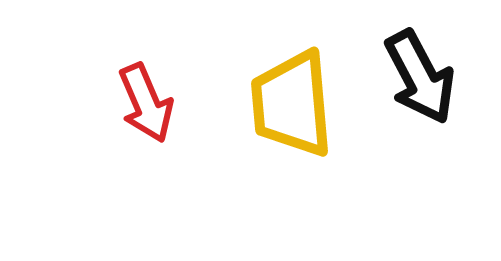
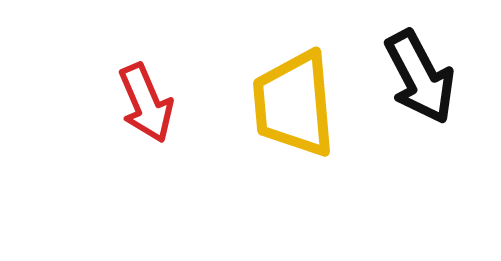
yellow trapezoid: moved 2 px right
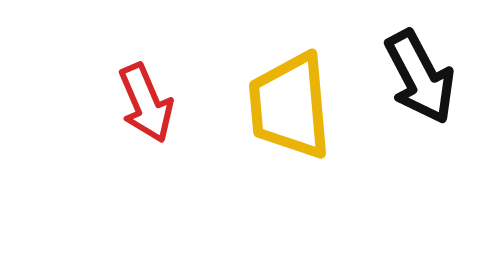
yellow trapezoid: moved 4 px left, 2 px down
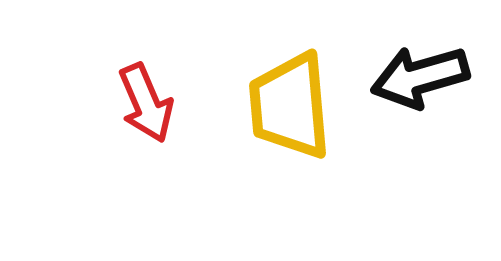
black arrow: rotated 102 degrees clockwise
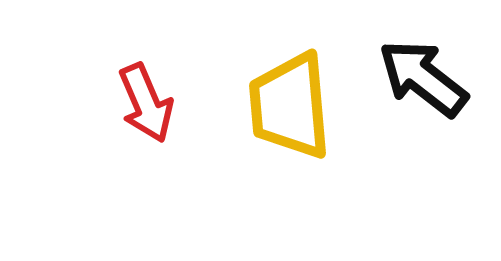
black arrow: moved 3 px right, 1 px down; rotated 54 degrees clockwise
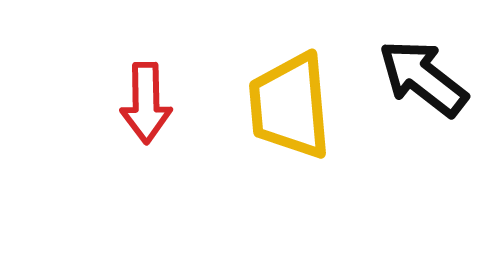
red arrow: rotated 22 degrees clockwise
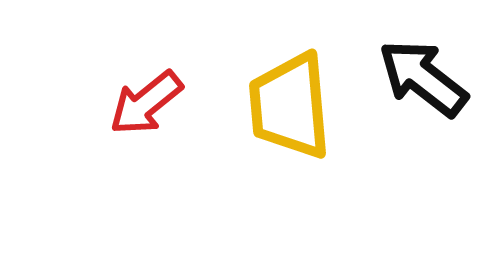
red arrow: rotated 52 degrees clockwise
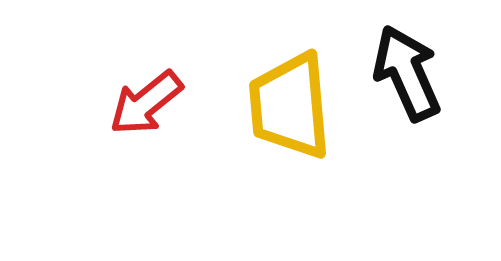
black arrow: moved 16 px left, 5 px up; rotated 28 degrees clockwise
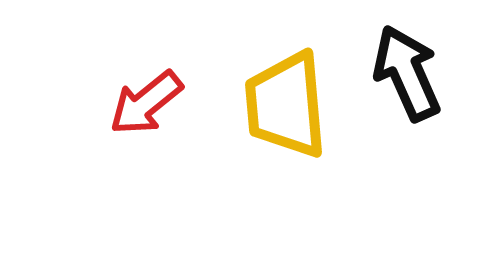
yellow trapezoid: moved 4 px left, 1 px up
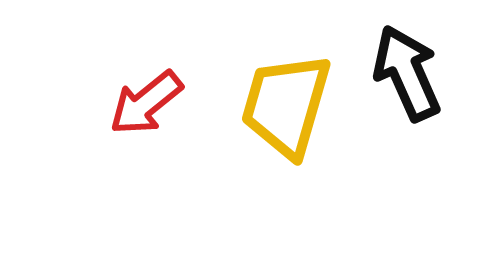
yellow trapezoid: rotated 21 degrees clockwise
